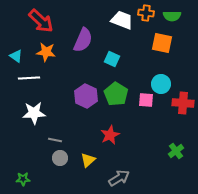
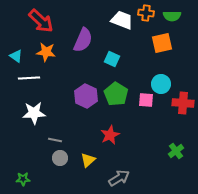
orange square: rotated 25 degrees counterclockwise
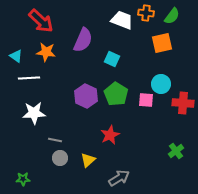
green semicircle: rotated 54 degrees counterclockwise
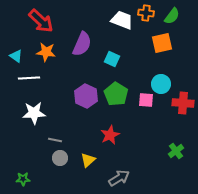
purple semicircle: moved 1 px left, 4 px down
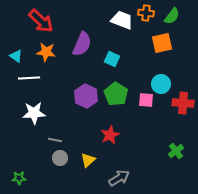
green star: moved 4 px left, 1 px up
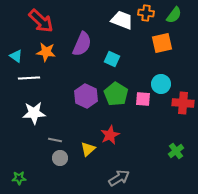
green semicircle: moved 2 px right, 1 px up
pink square: moved 3 px left, 1 px up
yellow triangle: moved 11 px up
